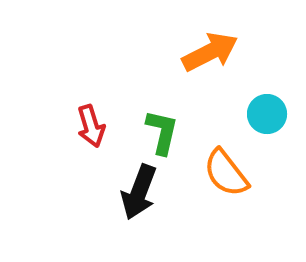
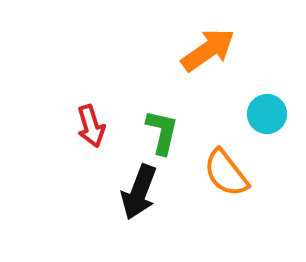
orange arrow: moved 2 px left, 2 px up; rotated 8 degrees counterclockwise
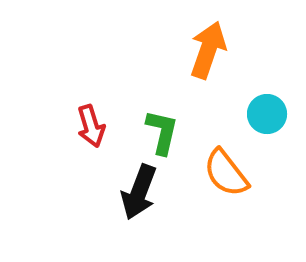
orange arrow: rotated 36 degrees counterclockwise
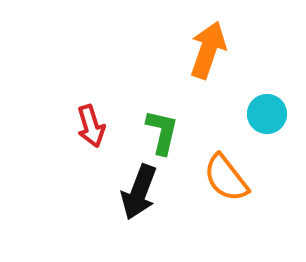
orange semicircle: moved 5 px down
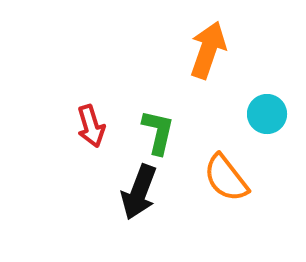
green L-shape: moved 4 px left
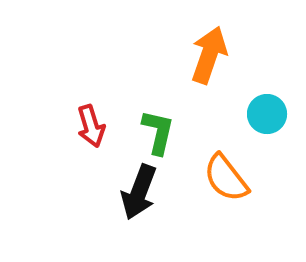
orange arrow: moved 1 px right, 5 px down
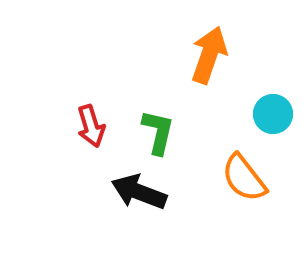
cyan circle: moved 6 px right
orange semicircle: moved 18 px right
black arrow: rotated 90 degrees clockwise
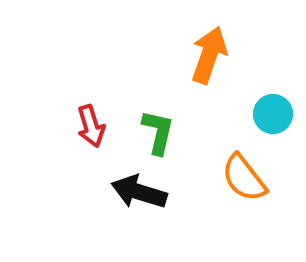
black arrow: rotated 4 degrees counterclockwise
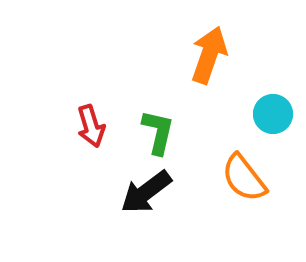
black arrow: moved 7 px right; rotated 54 degrees counterclockwise
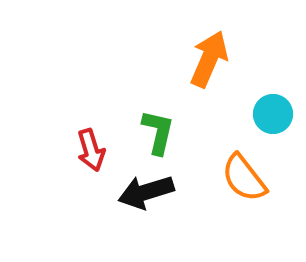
orange arrow: moved 4 px down; rotated 4 degrees clockwise
red arrow: moved 24 px down
black arrow: rotated 20 degrees clockwise
